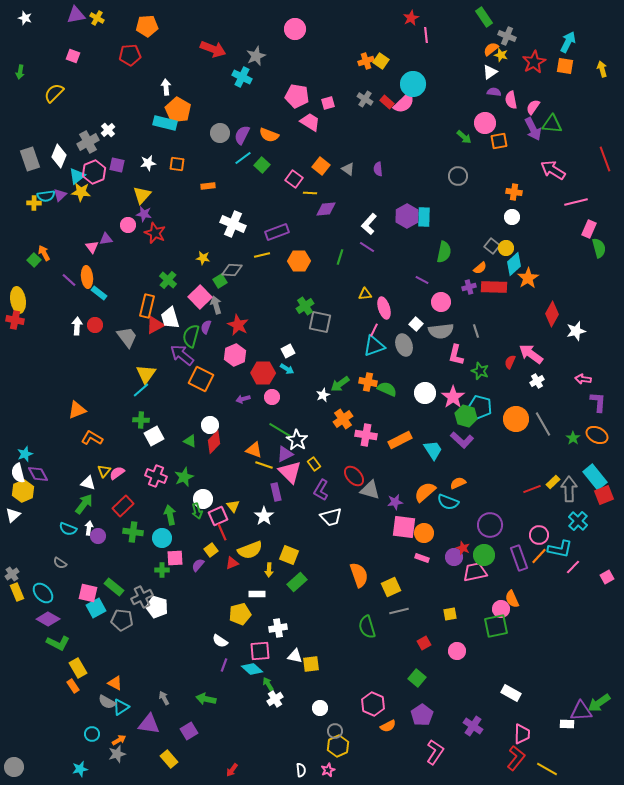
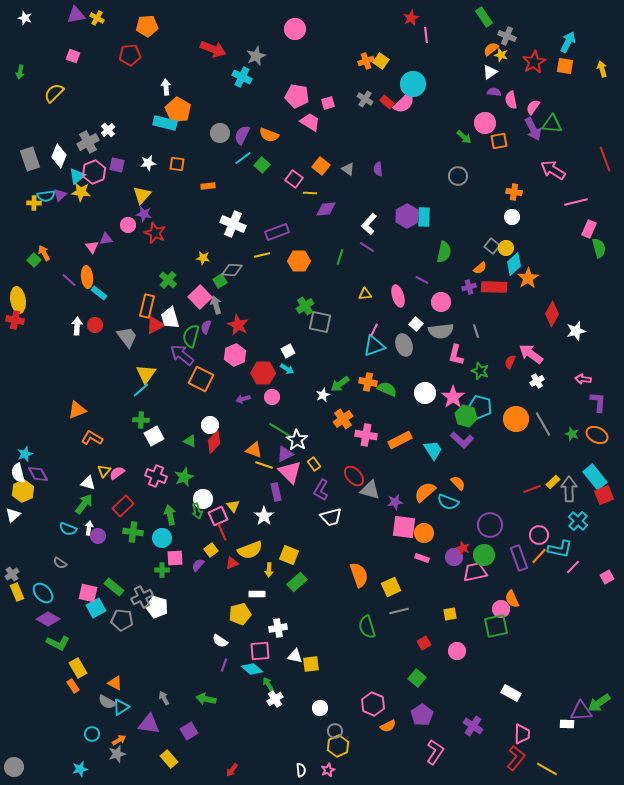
pink ellipse at (384, 308): moved 14 px right, 12 px up
green star at (573, 438): moved 1 px left, 4 px up; rotated 16 degrees counterclockwise
orange semicircle at (458, 483): rotated 70 degrees clockwise
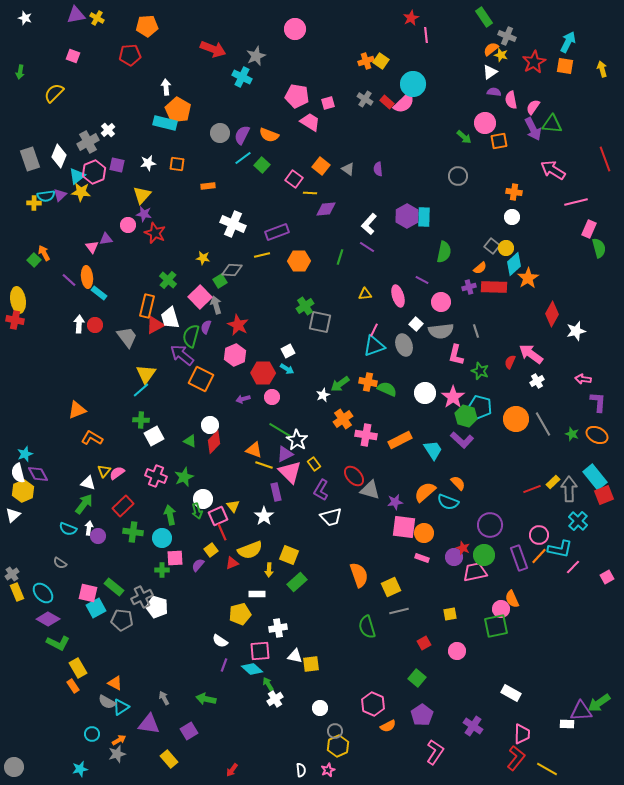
white arrow at (77, 326): moved 2 px right, 2 px up
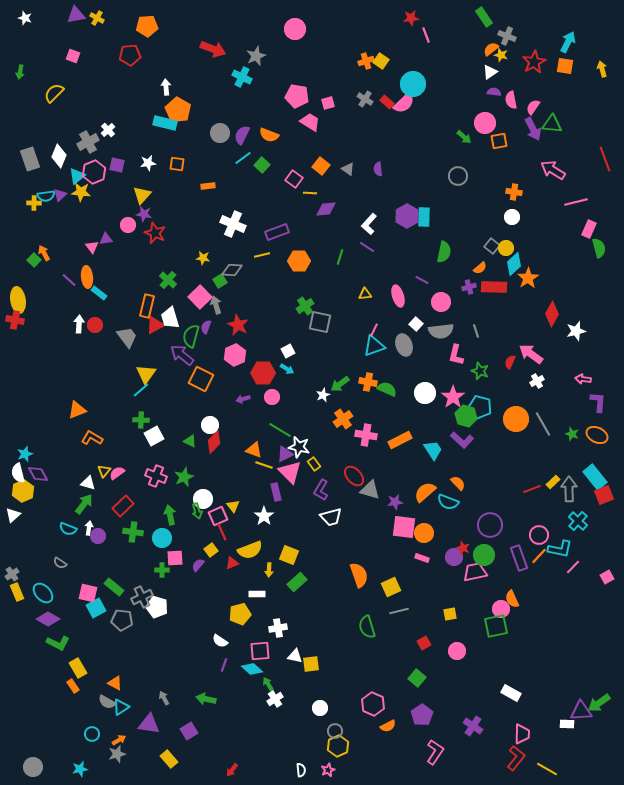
red star at (411, 18): rotated 21 degrees clockwise
pink line at (426, 35): rotated 14 degrees counterclockwise
white star at (297, 440): moved 2 px right, 7 px down; rotated 20 degrees counterclockwise
gray circle at (14, 767): moved 19 px right
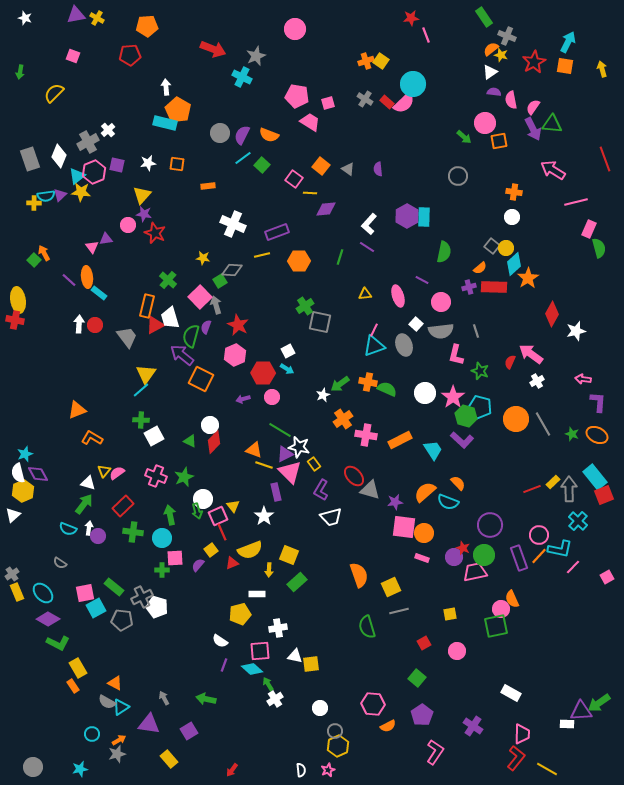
pink square at (88, 593): moved 3 px left; rotated 24 degrees counterclockwise
pink hexagon at (373, 704): rotated 20 degrees counterclockwise
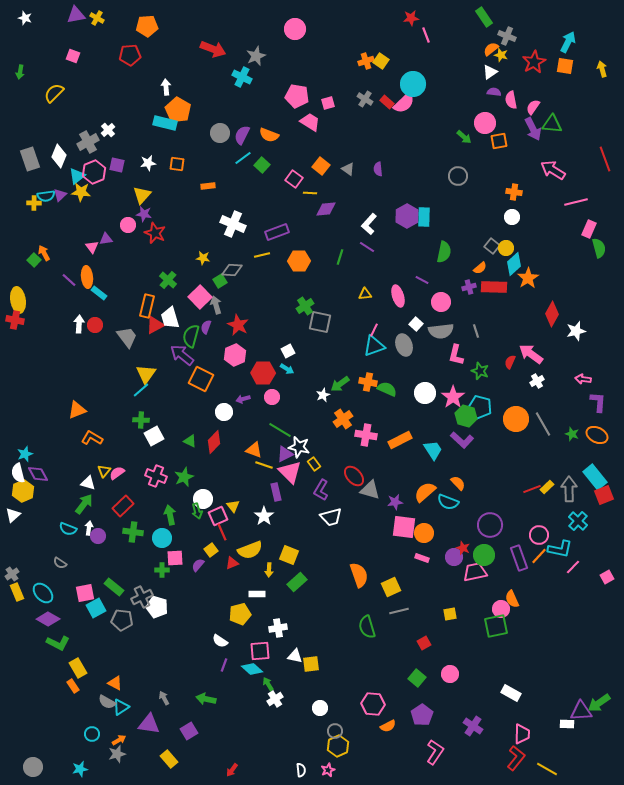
white circle at (210, 425): moved 14 px right, 13 px up
yellow rectangle at (553, 482): moved 6 px left, 5 px down
pink circle at (457, 651): moved 7 px left, 23 px down
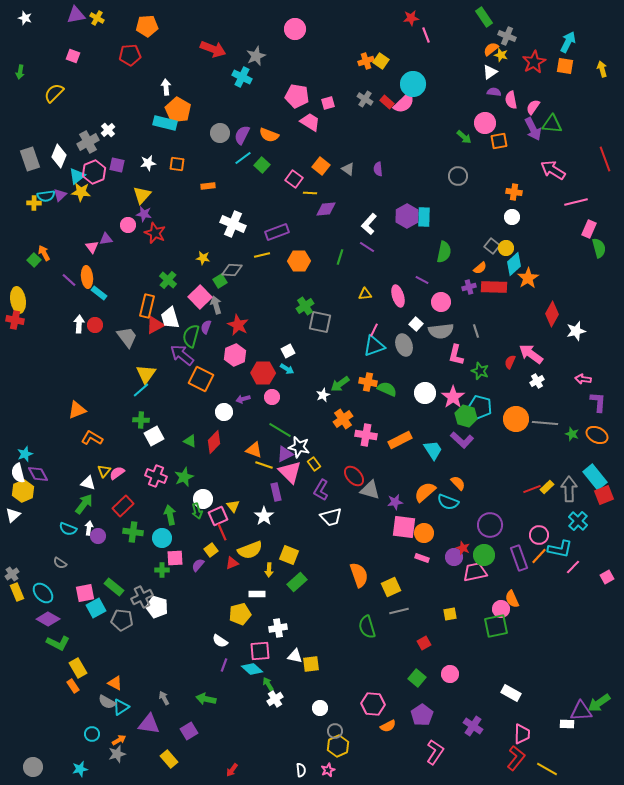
gray line at (543, 424): moved 2 px right, 1 px up; rotated 55 degrees counterclockwise
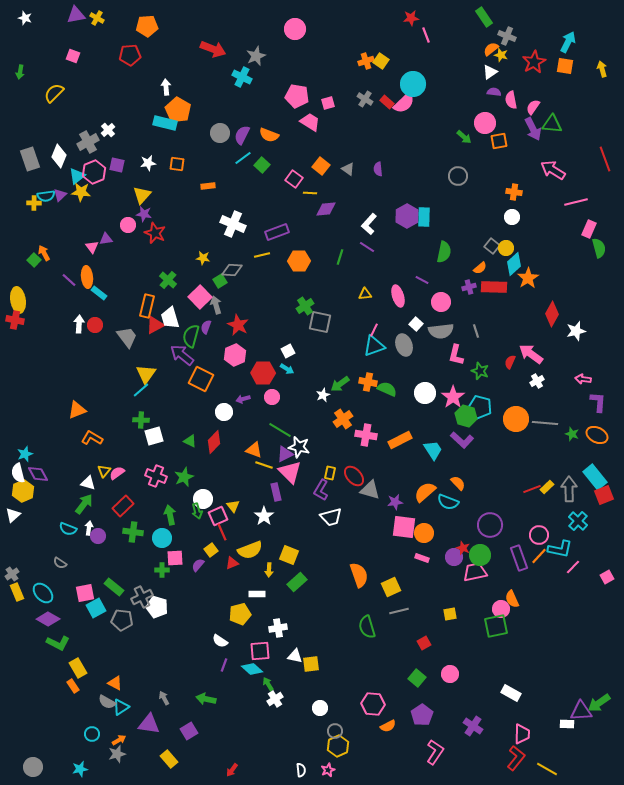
white square at (154, 436): rotated 12 degrees clockwise
yellow rectangle at (314, 464): moved 16 px right, 9 px down; rotated 48 degrees clockwise
green circle at (484, 555): moved 4 px left
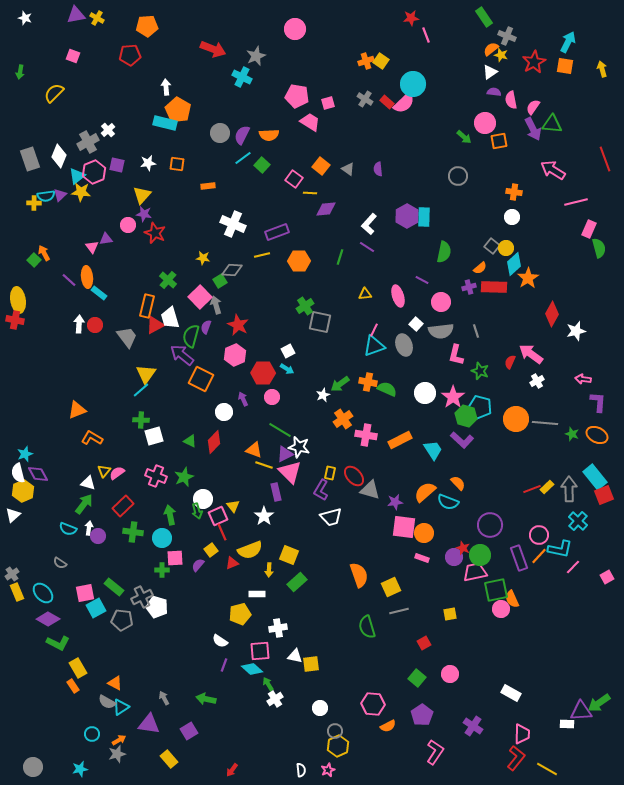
orange semicircle at (269, 135): rotated 24 degrees counterclockwise
purple arrow at (243, 399): rotated 80 degrees clockwise
green square at (496, 626): moved 36 px up
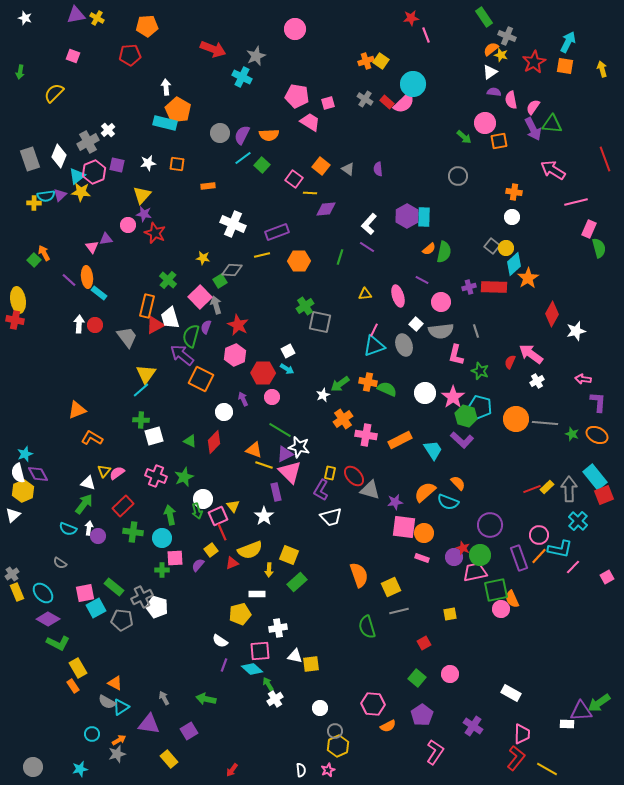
orange semicircle at (480, 268): moved 51 px left, 19 px up
